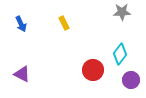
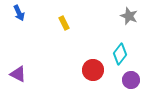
gray star: moved 7 px right, 4 px down; rotated 24 degrees clockwise
blue arrow: moved 2 px left, 11 px up
purple triangle: moved 4 px left
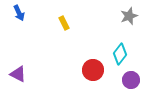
gray star: rotated 30 degrees clockwise
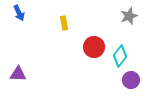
yellow rectangle: rotated 16 degrees clockwise
cyan diamond: moved 2 px down
red circle: moved 1 px right, 23 px up
purple triangle: rotated 24 degrees counterclockwise
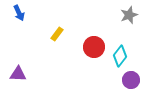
gray star: moved 1 px up
yellow rectangle: moved 7 px left, 11 px down; rotated 48 degrees clockwise
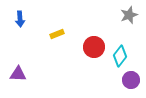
blue arrow: moved 1 px right, 6 px down; rotated 21 degrees clockwise
yellow rectangle: rotated 32 degrees clockwise
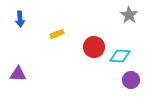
gray star: rotated 18 degrees counterclockwise
cyan diamond: rotated 55 degrees clockwise
